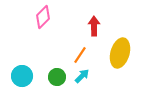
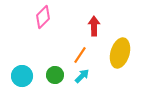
green circle: moved 2 px left, 2 px up
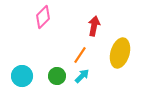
red arrow: rotated 12 degrees clockwise
green circle: moved 2 px right, 1 px down
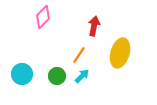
orange line: moved 1 px left
cyan circle: moved 2 px up
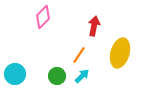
cyan circle: moved 7 px left
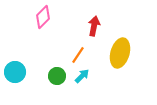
orange line: moved 1 px left
cyan circle: moved 2 px up
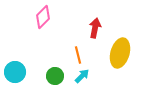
red arrow: moved 1 px right, 2 px down
orange line: rotated 48 degrees counterclockwise
green circle: moved 2 px left
